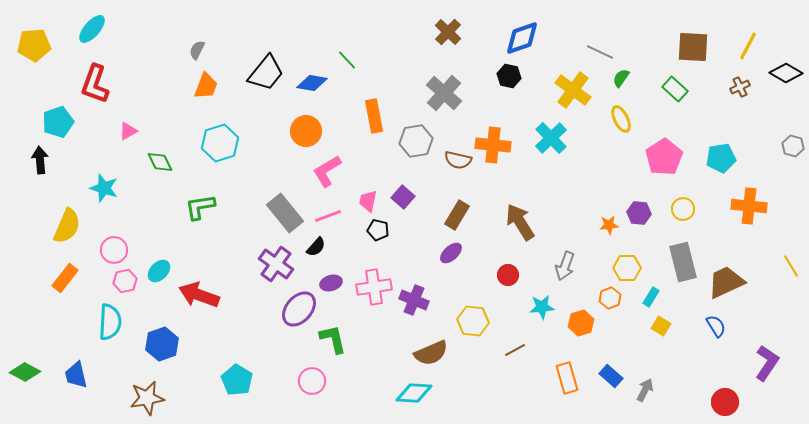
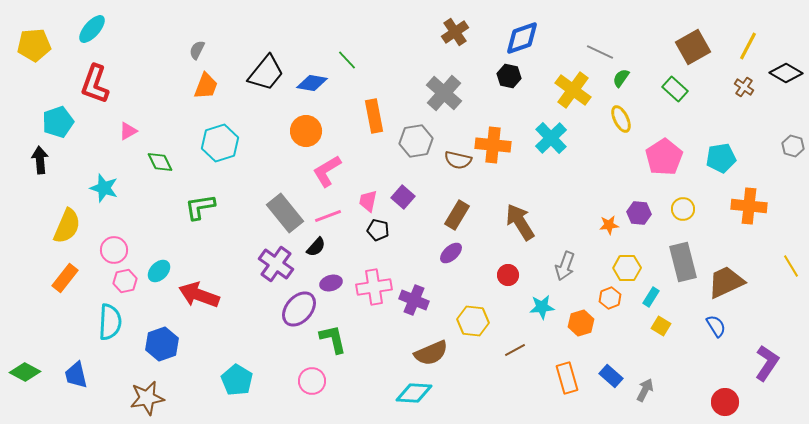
brown cross at (448, 32): moved 7 px right; rotated 12 degrees clockwise
brown square at (693, 47): rotated 32 degrees counterclockwise
brown cross at (740, 87): moved 4 px right; rotated 30 degrees counterclockwise
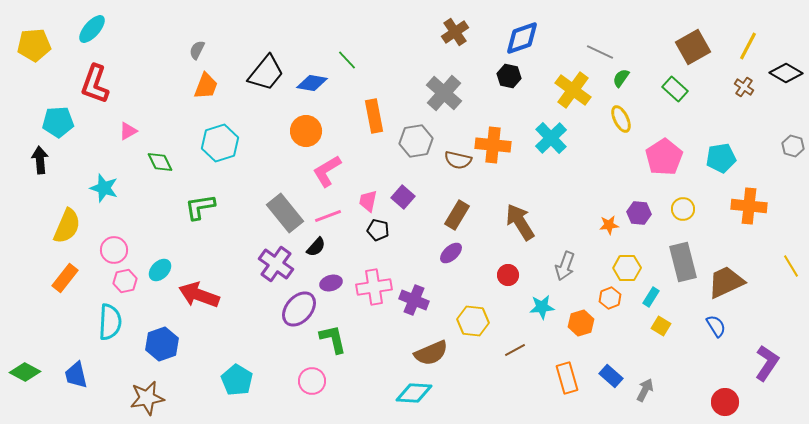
cyan pentagon at (58, 122): rotated 16 degrees clockwise
cyan ellipse at (159, 271): moved 1 px right, 1 px up
